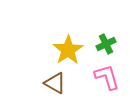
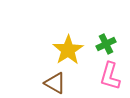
pink L-shape: moved 3 px right, 1 px up; rotated 148 degrees counterclockwise
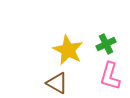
yellow star: rotated 12 degrees counterclockwise
brown triangle: moved 2 px right
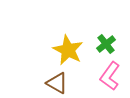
green cross: rotated 12 degrees counterclockwise
pink L-shape: rotated 20 degrees clockwise
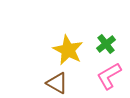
pink L-shape: moved 1 px left; rotated 24 degrees clockwise
